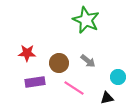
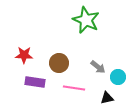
red star: moved 3 px left, 2 px down
gray arrow: moved 10 px right, 6 px down
purple rectangle: rotated 18 degrees clockwise
pink line: rotated 25 degrees counterclockwise
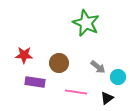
green star: moved 3 px down
pink line: moved 2 px right, 4 px down
black triangle: rotated 24 degrees counterclockwise
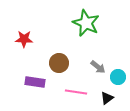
red star: moved 16 px up
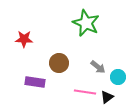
pink line: moved 9 px right
black triangle: moved 1 px up
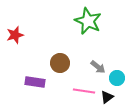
green star: moved 2 px right, 2 px up
red star: moved 9 px left, 4 px up; rotated 18 degrees counterclockwise
brown circle: moved 1 px right
cyan circle: moved 1 px left, 1 px down
pink line: moved 1 px left, 1 px up
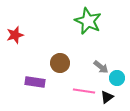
gray arrow: moved 3 px right
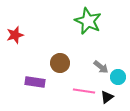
cyan circle: moved 1 px right, 1 px up
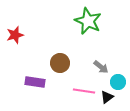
cyan circle: moved 5 px down
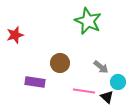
black triangle: rotated 40 degrees counterclockwise
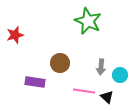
gray arrow: rotated 56 degrees clockwise
cyan circle: moved 2 px right, 7 px up
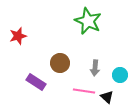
red star: moved 3 px right, 1 px down
gray arrow: moved 6 px left, 1 px down
purple rectangle: moved 1 px right; rotated 24 degrees clockwise
